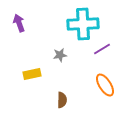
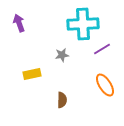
gray star: moved 2 px right
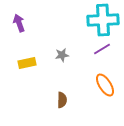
cyan cross: moved 20 px right, 4 px up
yellow rectangle: moved 5 px left, 11 px up
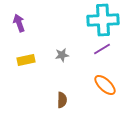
yellow rectangle: moved 1 px left, 3 px up
orange ellipse: rotated 15 degrees counterclockwise
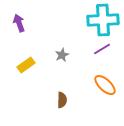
gray star: rotated 16 degrees counterclockwise
yellow rectangle: moved 5 px down; rotated 24 degrees counterclockwise
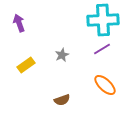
brown semicircle: rotated 70 degrees clockwise
